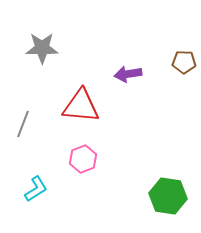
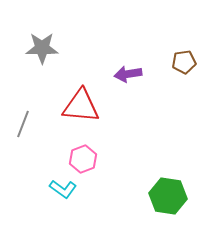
brown pentagon: rotated 10 degrees counterclockwise
cyan L-shape: moved 27 px right; rotated 68 degrees clockwise
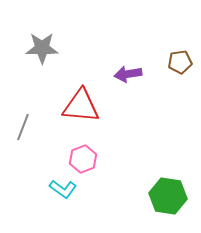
brown pentagon: moved 4 px left
gray line: moved 3 px down
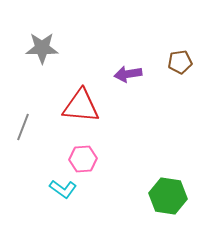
pink hexagon: rotated 16 degrees clockwise
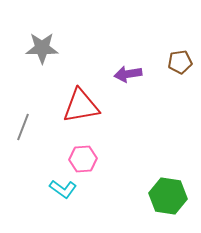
red triangle: rotated 15 degrees counterclockwise
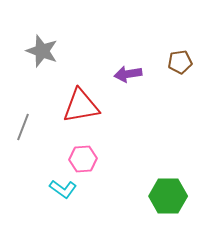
gray star: moved 3 px down; rotated 20 degrees clockwise
green hexagon: rotated 9 degrees counterclockwise
